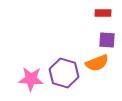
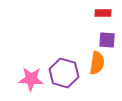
orange semicircle: rotated 60 degrees counterclockwise
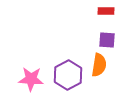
red rectangle: moved 3 px right, 2 px up
orange semicircle: moved 2 px right, 2 px down
purple hexagon: moved 4 px right, 2 px down; rotated 16 degrees clockwise
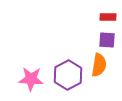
red rectangle: moved 2 px right, 6 px down
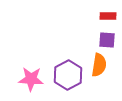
red rectangle: moved 1 px up
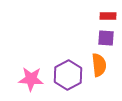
purple square: moved 1 px left, 2 px up
orange semicircle: rotated 15 degrees counterclockwise
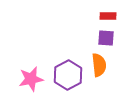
pink star: rotated 15 degrees counterclockwise
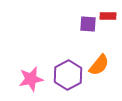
purple square: moved 18 px left, 14 px up
orange semicircle: rotated 45 degrees clockwise
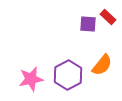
red rectangle: moved 1 px down; rotated 42 degrees clockwise
orange semicircle: moved 3 px right
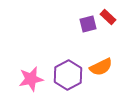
purple square: rotated 18 degrees counterclockwise
orange semicircle: moved 1 px left, 2 px down; rotated 25 degrees clockwise
